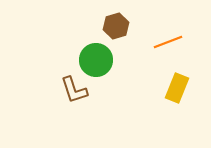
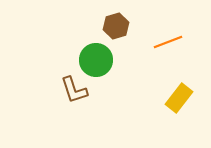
yellow rectangle: moved 2 px right, 10 px down; rotated 16 degrees clockwise
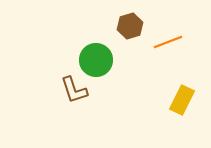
brown hexagon: moved 14 px right
yellow rectangle: moved 3 px right, 2 px down; rotated 12 degrees counterclockwise
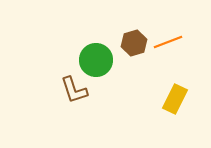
brown hexagon: moved 4 px right, 17 px down
yellow rectangle: moved 7 px left, 1 px up
